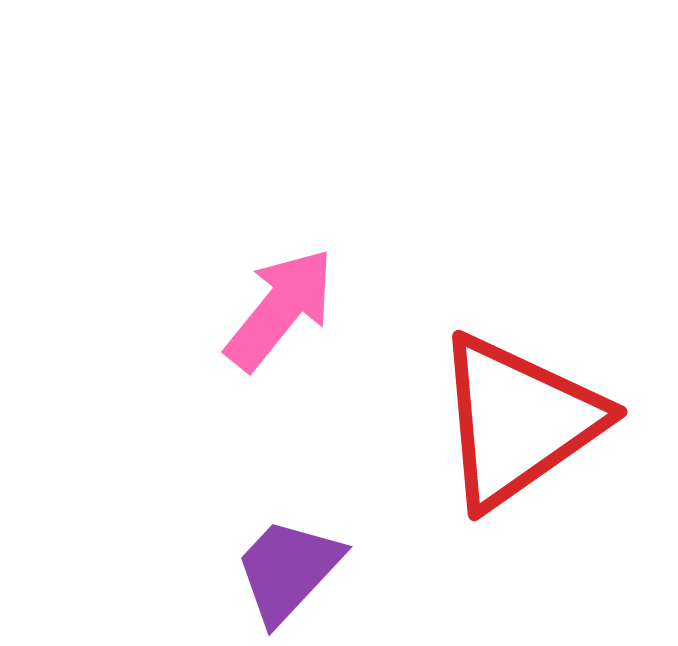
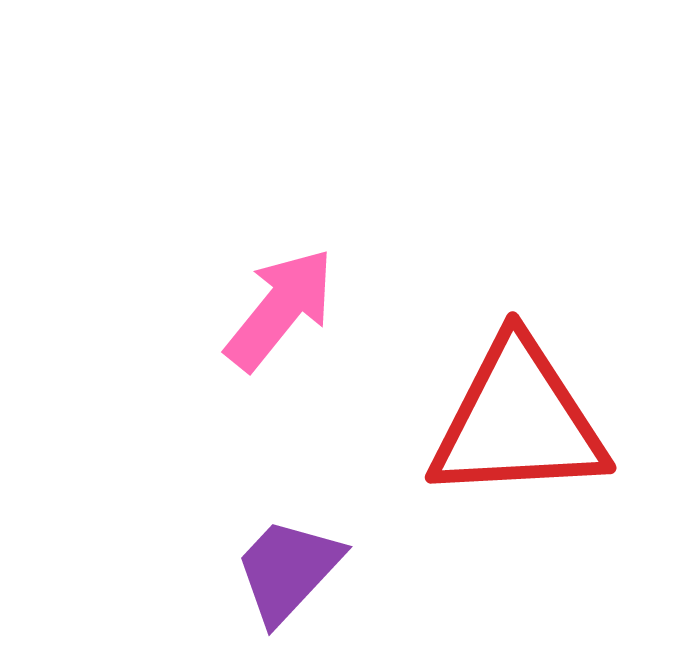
red triangle: rotated 32 degrees clockwise
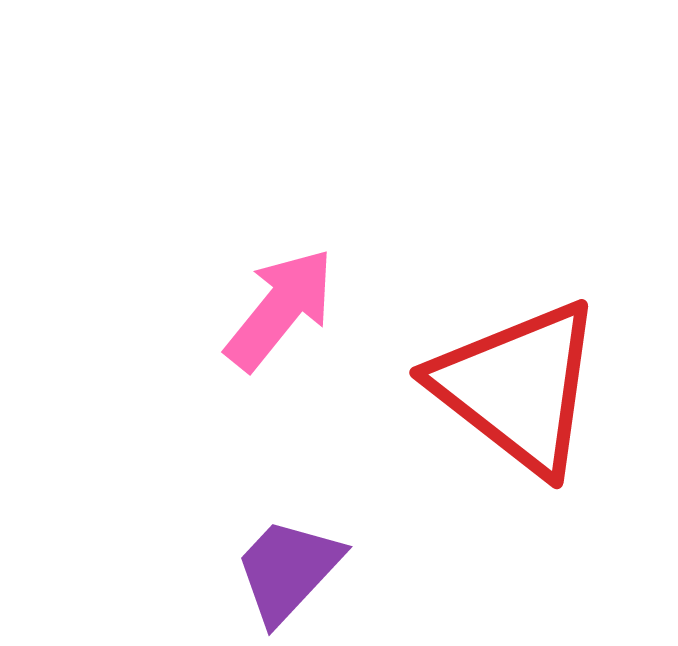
red triangle: moved 34 px up; rotated 41 degrees clockwise
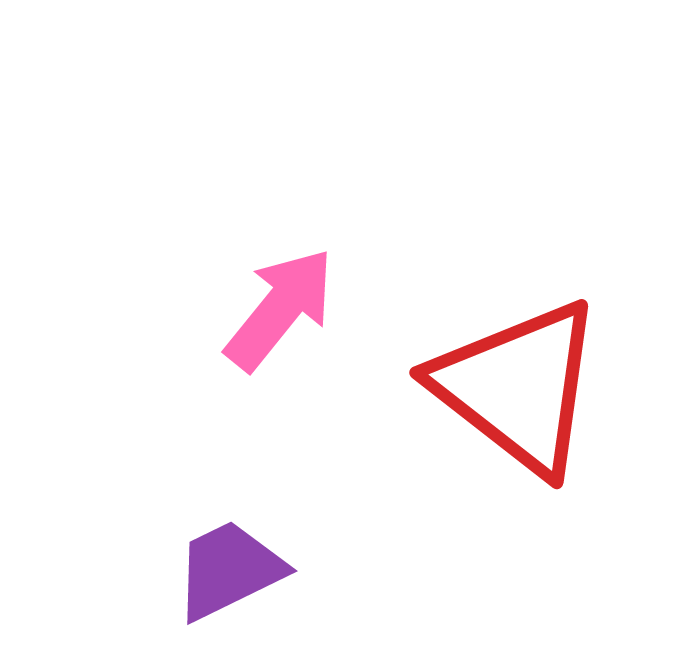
purple trapezoid: moved 59 px left; rotated 21 degrees clockwise
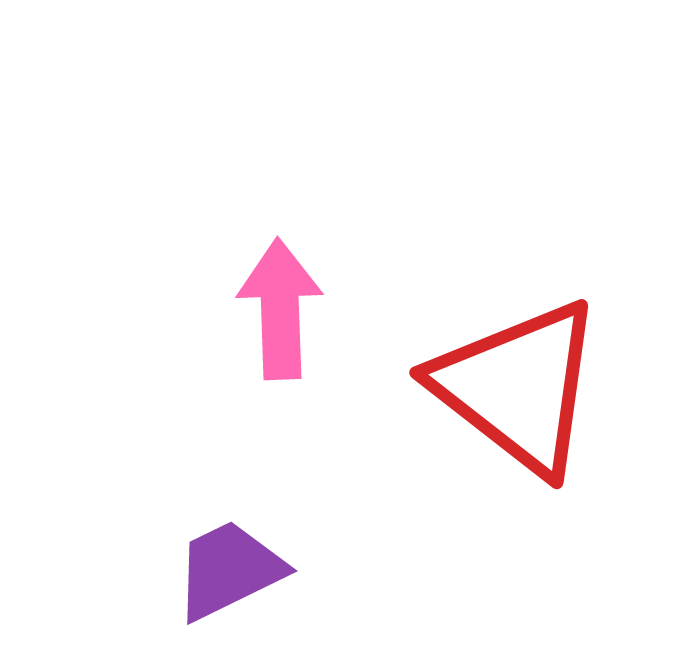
pink arrow: rotated 41 degrees counterclockwise
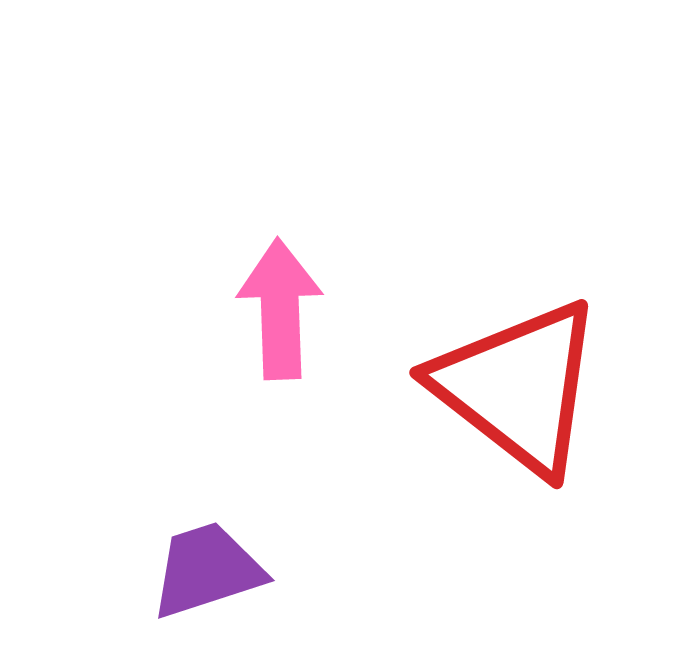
purple trapezoid: moved 22 px left; rotated 8 degrees clockwise
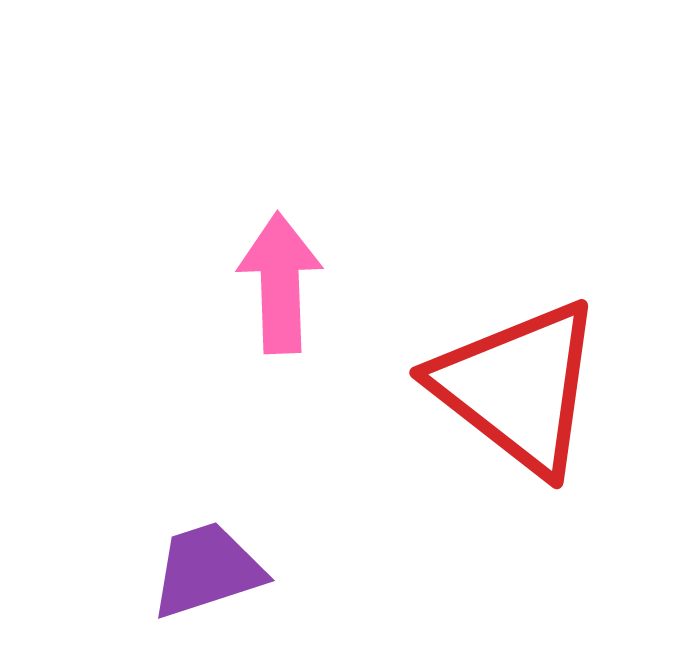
pink arrow: moved 26 px up
